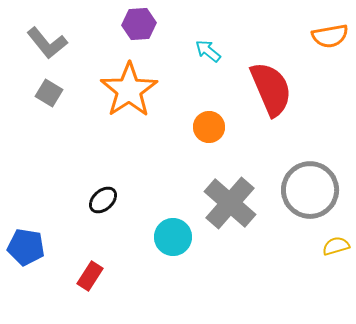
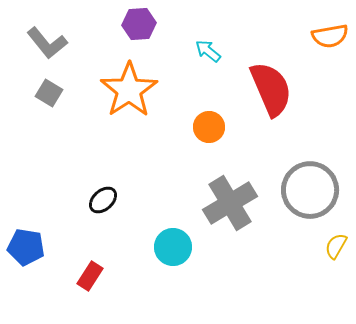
gray cross: rotated 18 degrees clockwise
cyan circle: moved 10 px down
yellow semicircle: rotated 44 degrees counterclockwise
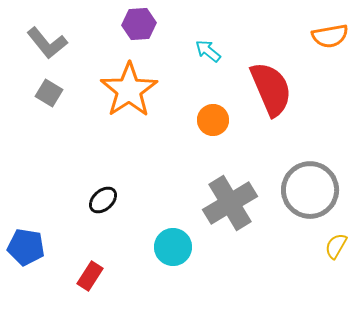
orange circle: moved 4 px right, 7 px up
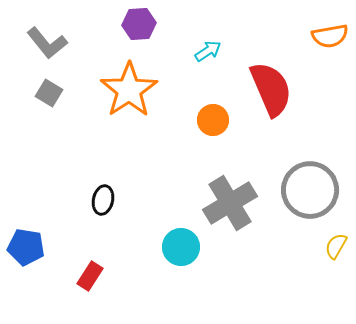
cyan arrow: rotated 108 degrees clockwise
black ellipse: rotated 36 degrees counterclockwise
cyan circle: moved 8 px right
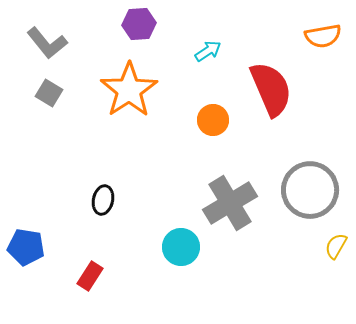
orange semicircle: moved 7 px left
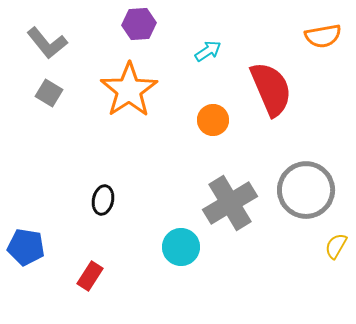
gray circle: moved 4 px left
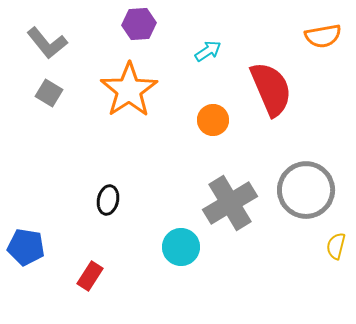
black ellipse: moved 5 px right
yellow semicircle: rotated 16 degrees counterclockwise
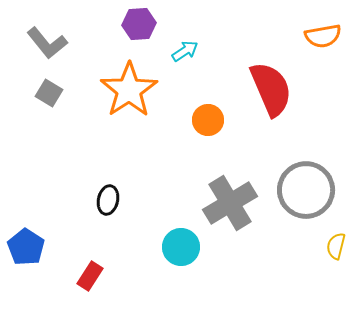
cyan arrow: moved 23 px left
orange circle: moved 5 px left
blue pentagon: rotated 24 degrees clockwise
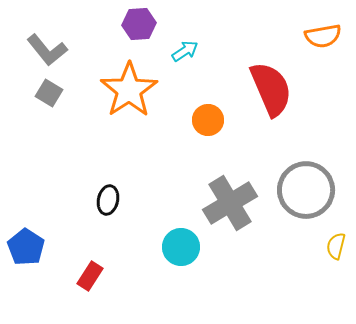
gray L-shape: moved 7 px down
